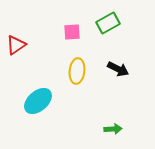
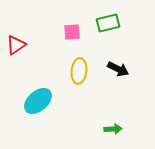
green rectangle: rotated 15 degrees clockwise
yellow ellipse: moved 2 px right
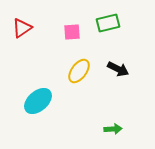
red triangle: moved 6 px right, 17 px up
yellow ellipse: rotated 30 degrees clockwise
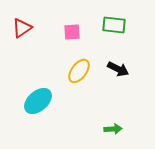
green rectangle: moved 6 px right, 2 px down; rotated 20 degrees clockwise
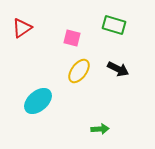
green rectangle: rotated 10 degrees clockwise
pink square: moved 6 px down; rotated 18 degrees clockwise
green arrow: moved 13 px left
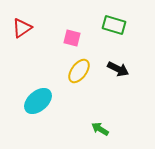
green arrow: rotated 144 degrees counterclockwise
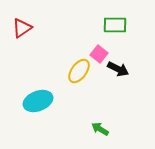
green rectangle: moved 1 px right; rotated 15 degrees counterclockwise
pink square: moved 27 px right, 16 px down; rotated 24 degrees clockwise
cyan ellipse: rotated 20 degrees clockwise
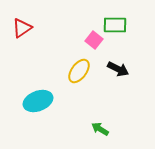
pink square: moved 5 px left, 14 px up
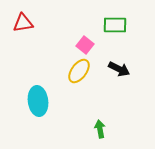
red triangle: moved 1 px right, 5 px up; rotated 25 degrees clockwise
pink square: moved 9 px left, 5 px down
black arrow: moved 1 px right
cyan ellipse: rotated 76 degrees counterclockwise
green arrow: rotated 48 degrees clockwise
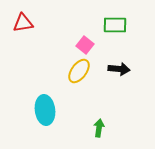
black arrow: rotated 20 degrees counterclockwise
cyan ellipse: moved 7 px right, 9 px down
green arrow: moved 1 px left, 1 px up; rotated 18 degrees clockwise
